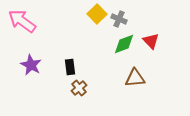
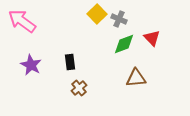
red triangle: moved 1 px right, 3 px up
black rectangle: moved 5 px up
brown triangle: moved 1 px right
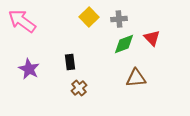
yellow square: moved 8 px left, 3 px down
gray cross: rotated 28 degrees counterclockwise
purple star: moved 2 px left, 4 px down
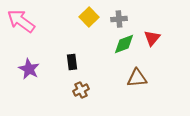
pink arrow: moved 1 px left
red triangle: rotated 24 degrees clockwise
black rectangle: moved 2 px right
brown triangle: moved 1 px right
brown cross: moved 2 px right, 2 px down; rotated 14 degrees clockwise
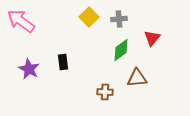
green diamond: moved 3 px left, 6 px down; rotated 15 degrees counterclockwise
black rectangle: moved 9 px left
brown cross: moved 24 px right, 2 px down; rotated 28 degrees clockwise
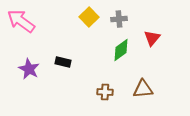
black rectangle: rotated 70 degrees counterclockwise
brown triangle: moved 6 px right, 11 px down
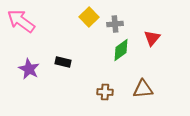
gray cross: moved 4 px left, 5 px down
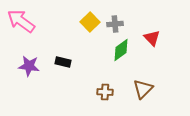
yellow square: moved 1 px right, 5 px down
red triangle: rotated 24 degrees counterclockwise
purple star: moved 3 px up; rotated 20 degrees counterclockwise
brown triangle: rotated 40 degrees counterclockwise
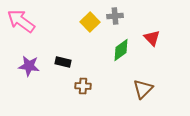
gray cross: moved 8 px up
brown cross: moved 22 px left, 6 px up
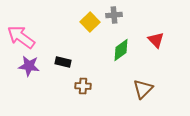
gray cross: moved 1 px left, 1 px up
pink arrow: moved 16 px down
red triangle: moved 4 px right, 2 px down
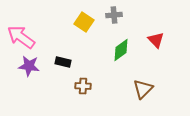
yellow square: moved 6 px left; rotated 12 degrees counterclockwise
